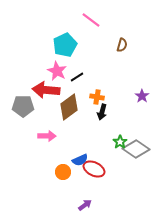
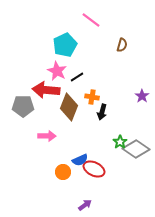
orange cross: moved 5 px left
brown diamond: rotated 32 degrees counterclockwise
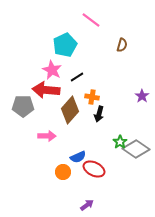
pink star: moved 5 px left, 1 px up
brown diamond: moved 1 px right, 3 px down; rotated 20 degrees clockwise
black arrow: moved 3 px left, 2 px down
blue semicircle: moved 2 px left, 3 px up
purple arrow: moved 2 px right
